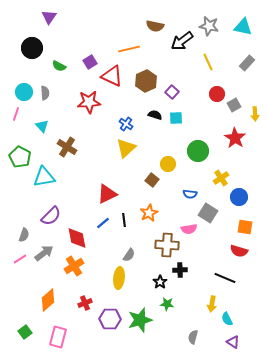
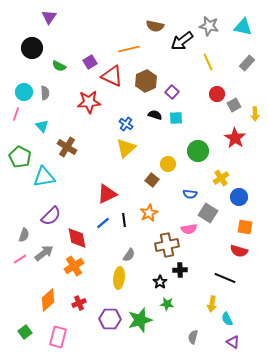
brown cross at (167, 245): rotated 15 degrees counterclockwise
red cross at (85, 303): moved 6 px left
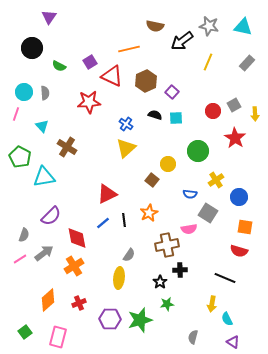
yellow line at (208, 62): rotated 48 degrees clockwise
red circle at (217, 94): moved 4 px left, 17 px down
yellow cross at (221, 178): moved 5 px left, 2 px down
green star at (167, 304): rotated 16 degrees counterclockwise
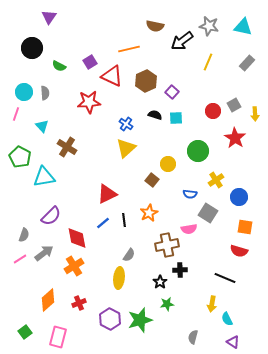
purple hexagon at (110, 319): rotated 25 degrees clockwise
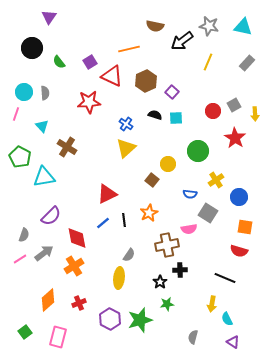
green semicircle at (59, 66): moved 4 px up; rotated 24 degrees clockwise
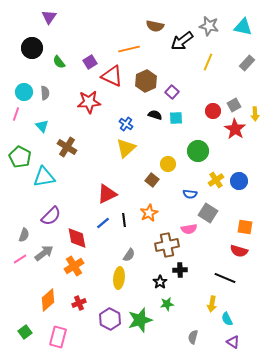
red star at (235, 138): moved 9 px up
blue circle at (239, 197): moved 16 px up
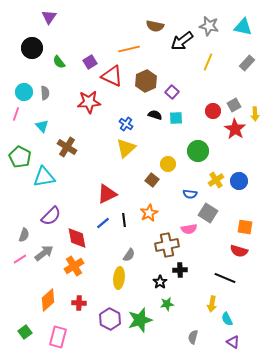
red cross at (79, 303): rotated 24 degrees clockwise
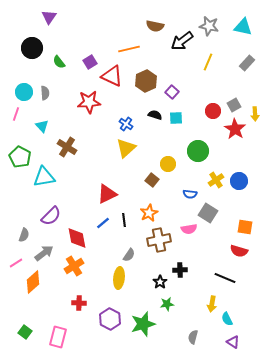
brown cross at (167, 245): moved 8 px left, 5 px up
pink line at (20, 259): moved 4 px left, 4 px down
orange diamond at (48, 300): moved 15 px left, 18 px up
green star at (140, 320): moved 3 px right, 4 px down
green square at (25, 332): rotated 16 degrees counterclockwise
